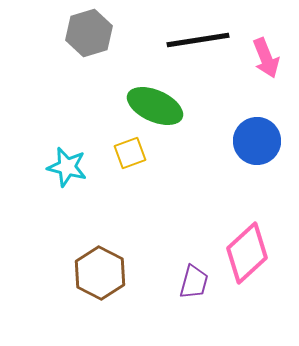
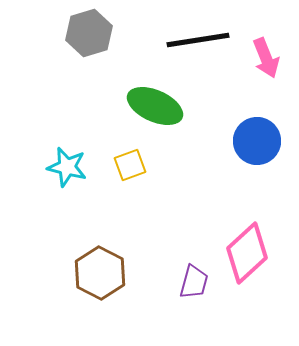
yellow square: moved 12 px down
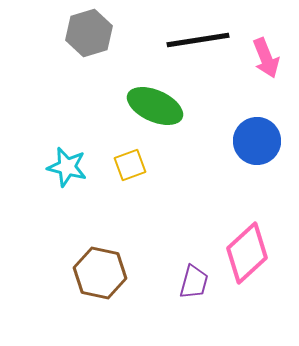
brown hexagon: rotated 15 degrees counterclockwise
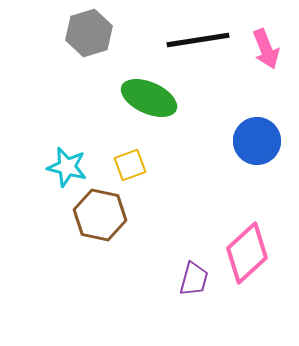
pink arrow: moved 9 px up
green ellipse: moved 6 px left, 8 px up
brown hexagon: moved 58 px up
purple trapezoid: moved 3 px up
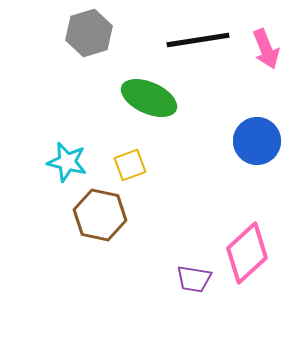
cyan star: moved 5 px up
purple trapezoid: rotated 84 degrees clockwise
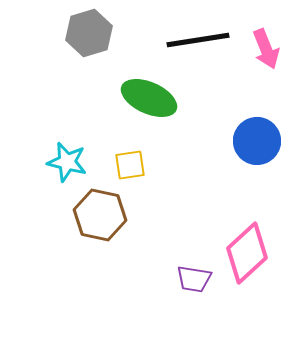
yellow square: rotated 12 degrees clockwise
